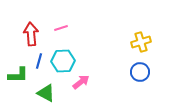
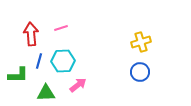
pink arrow: moved 3 px left, 3 px down
green triangle: rotated 30 degrees counterclockwise
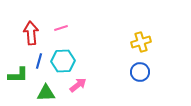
red arrow: moved 1 px up
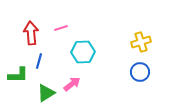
cyan hexagon: moved 20 px right, 9 px up
pink arrow: moved 6 px left, 1 px up
green triangle: rotated 30 degrees counterclockwise
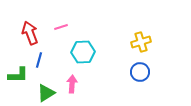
pink line: moved 1 px up
red arrow: moved 1 px left; rotated 15 degrees counterclockwise
blue line: moved 1 px up
pink arrow: rotated 48 degrees counterclockwise
